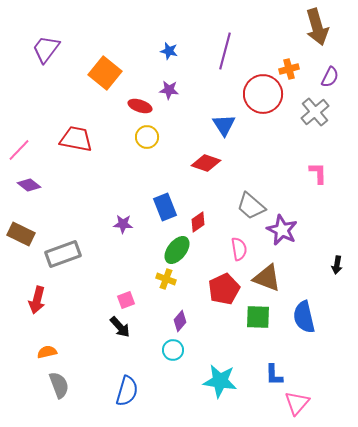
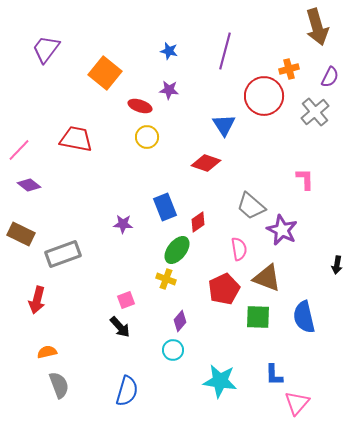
red circle at (263, 94): moved 1 px right, 2 px down
pink L-shape at (318, 173): moved 13 px left, 6 px down
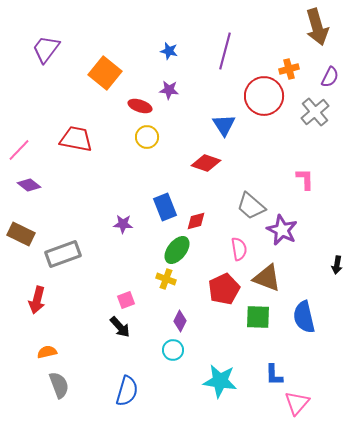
red diamond at (198, 222): moved 2 px left, 1 px up; rotated 20 degrees clockwise
purple diamond at (180, 321): rotated 15 degrees counterclockwise
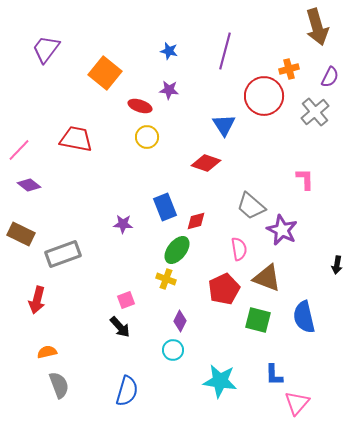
green square at (258, 317): moved 3 px down; rotated 12 degrees clockwise
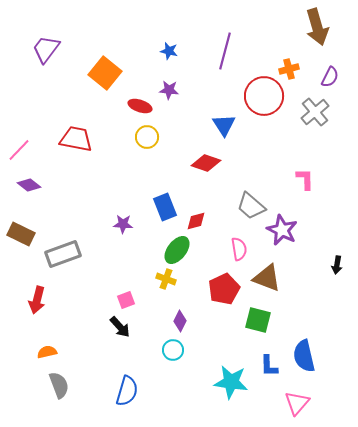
blue semicircle at (304, 317): moved 39 px down
blue L-shape at (274, 375): moved 5 px left, 9 px up
cyan star at (220, 381): moved 11 px right, 1 px down
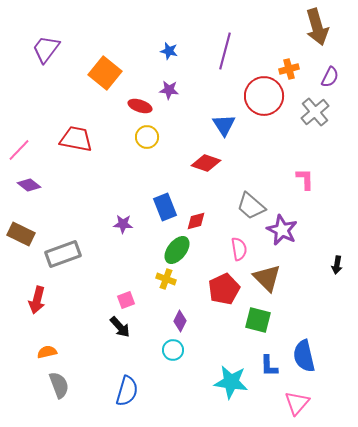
brown triangle at (267, 278): rotated 24 degrees clockwise
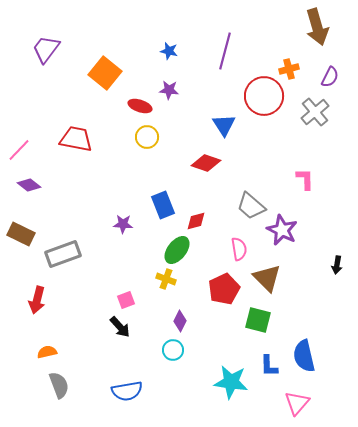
blue rectangle at (165, 207): moved 2 px left, 2 px up
blue semicircle at (127, 391): rotated 64 degrees clockwise
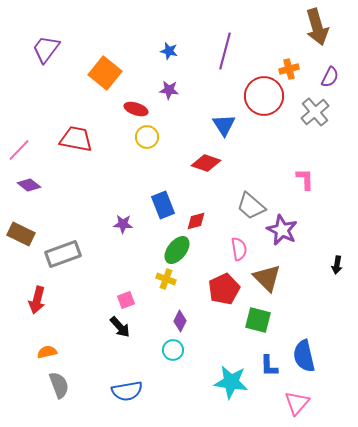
red ellipse at (140, 106): moved 4 px left, 3 px down
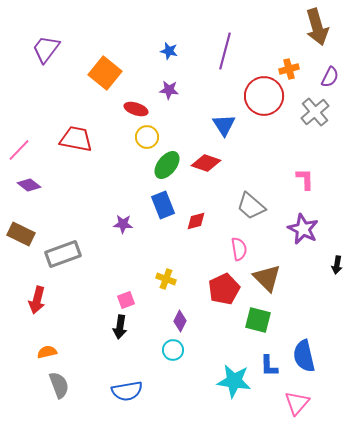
purple star at (282, 230): moved 21 px right, 1 px up
green ellipse at (177, 250): moved 10 px left, 85 px up
black arrow at (120, 327): rotated 50 degrees clockwise
cyan star at (231, 382): moved 3 px right, 1 px up
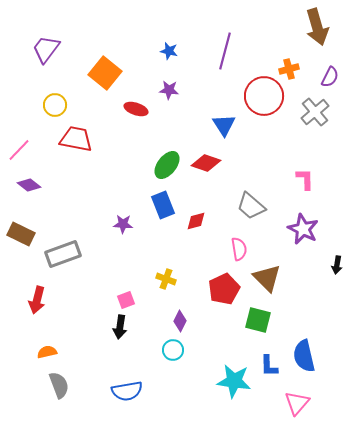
yellow circle at (147, 137): moved 92 px left, 32 px up
